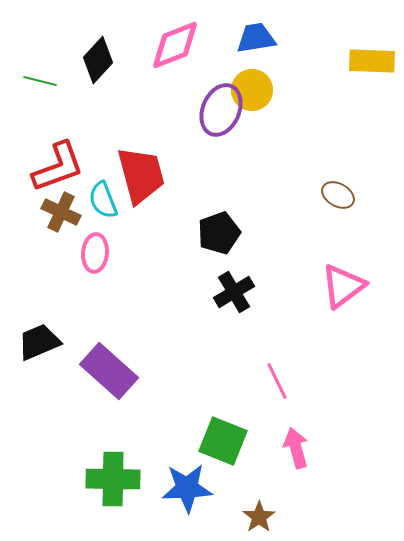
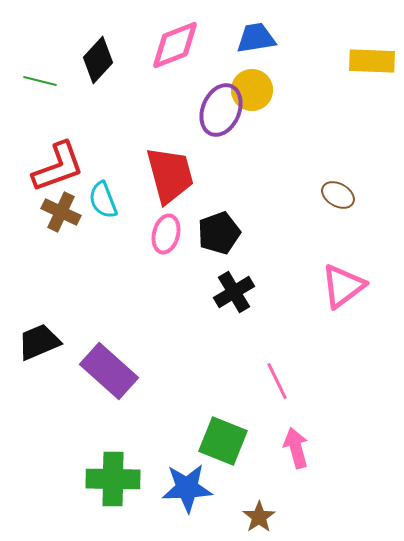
red trapezoid: moved 29 px right
pink ellipse: moved 71 px right, 19 px up; rotated 9 degrees clockwise
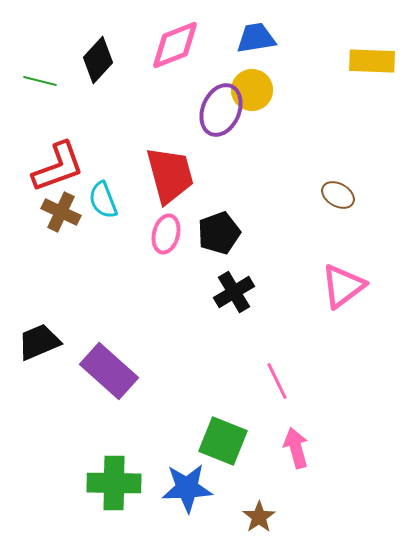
green cross: moved 1 px right, 4 px down
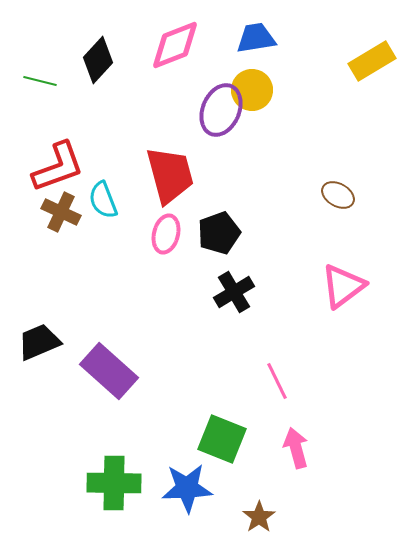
yellow rectangle: rotated 33 degrees counterclockwise
green square: moved 1 px left, 2 px up
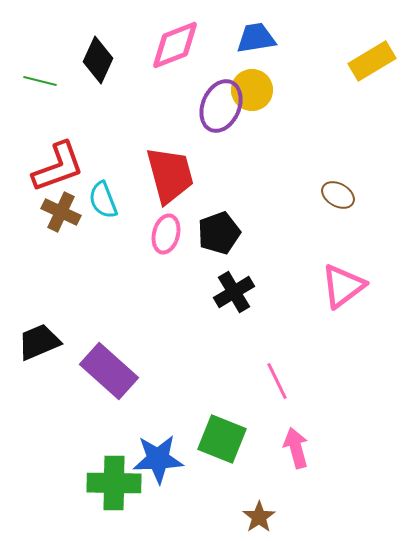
black diamond: rotated 18 degrees counterclockwise
purple ellipse: moved 4 px up
blue star: moved 29 px left, 29 px up
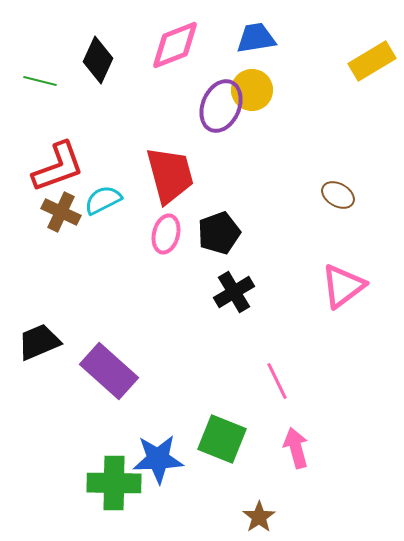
cyan semicircle: rotated 84 degrees clockwise
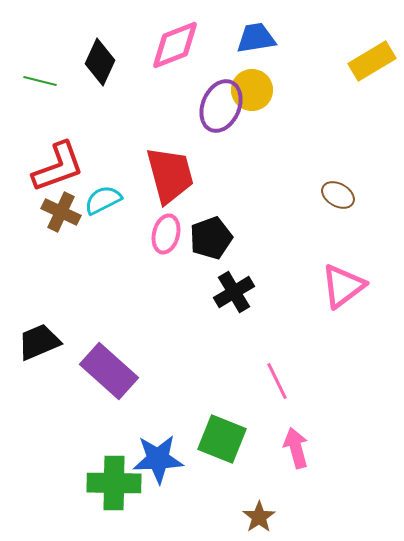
black diamond: moved 2 px right, 2 px down
black pentagon: moved 8 px left, 5 px down
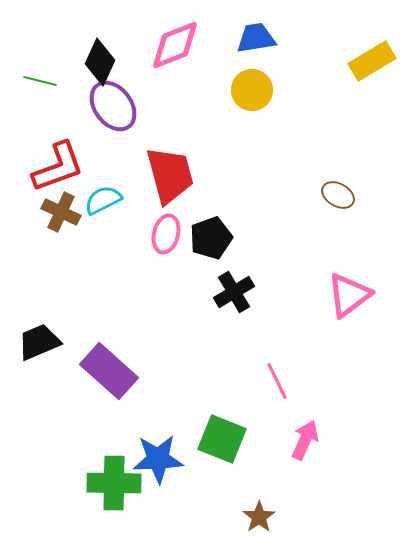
purple ellipse: moved 108 px left; rotated 60 degrees counterclockwise
pink triangle: moved 6 px right, 9 px down
pink arrow: moved 9 px right, 8 px up; rotated 39 degrees clockwise
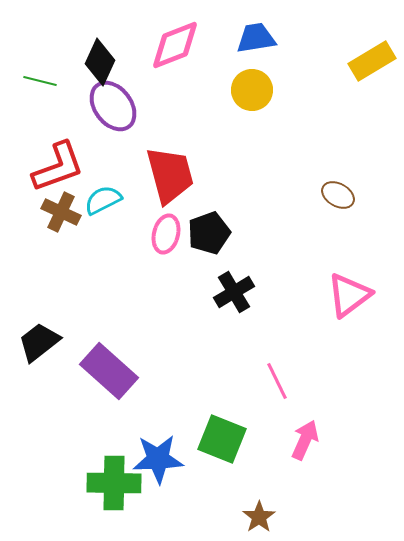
black pentagon: moved 2 px left, 5 px up
black trapezoid: rotated 15 degrees counterclockwise
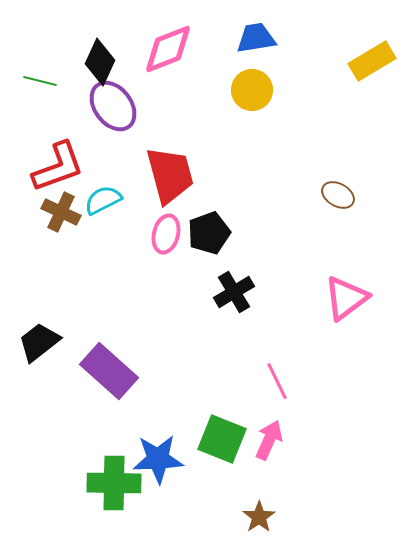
pink diamond: moved 7 px left, 4 px down
pink triangle: moved 3 px left, 3 px down
pink arrow: moved 36 px left
